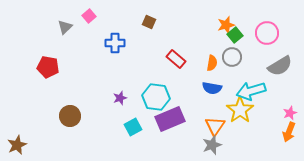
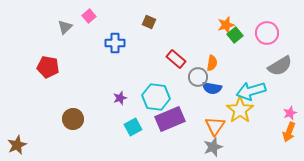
gray circle: moved 34 px left, 20 px down
brown circle: moved 3 px right, 3 px down
gray star: moved 1 px right, 2 px down
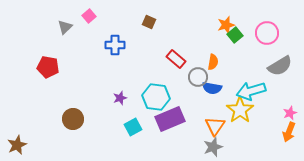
blue cross: moved 2 px down
orange semicircle: moved 1 px right, 1 px up
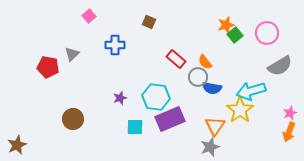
gray triangle: moved 7 px right, 27 px down
orange semicircle: moved 8 px left; rotated 133 degrees clockwise
cyan square: moved 2 px right; rotated 30 degrees clockwise
gray star: moved 3 px left
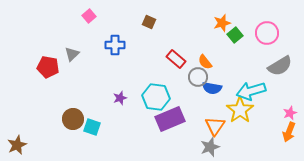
orange star: moved 4 px left, 2 px up
cyan square: moved 43 px left; rotated 18 degrees clockwise
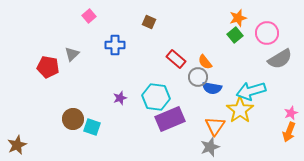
orange star: moved 16 px right, 5 px up
gray semicircle: moved 7 px up
pink star: moved 1 px right
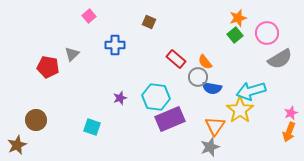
brown circle: moved 37 px left, 1 px down
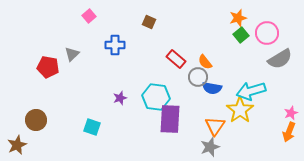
green square: moved 6 px right
purple rectangle: rotated 64 degrees counterclockwise
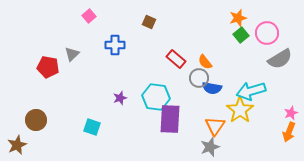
gray circle: moved 1 px right, 1 px down
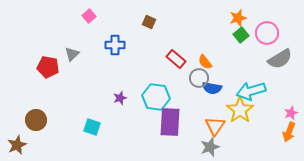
purple rectangle: moved 3 px down
